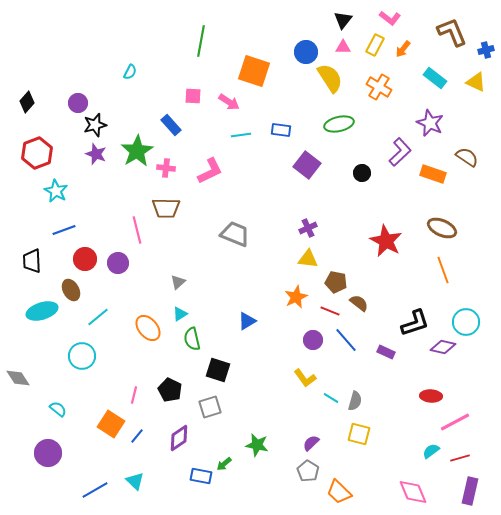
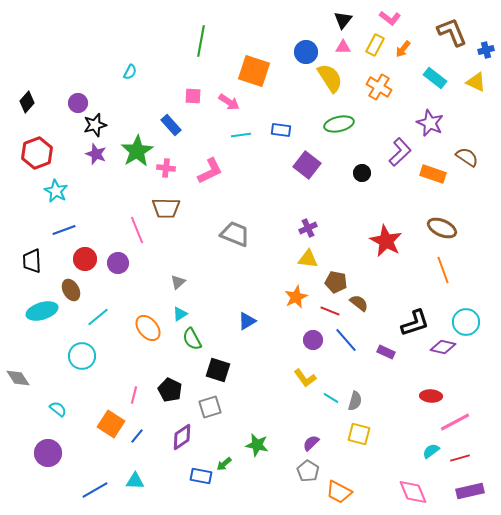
pink line at (137, 230): rotated 8 degrees counterclockwise
green semicircle at (192, 339): rotated 15 degrees counterclockwise
purple diamond at (179, 438): moved 3 px right, 1 px up
cyan triangle at (135, 481): rotated 42 degrees counterclockwise
purple rectangle at (470, 491): rotated 64 degrees clockwise
orange trapezoid at (339, 492): rotated 16 degrees counterclockwise
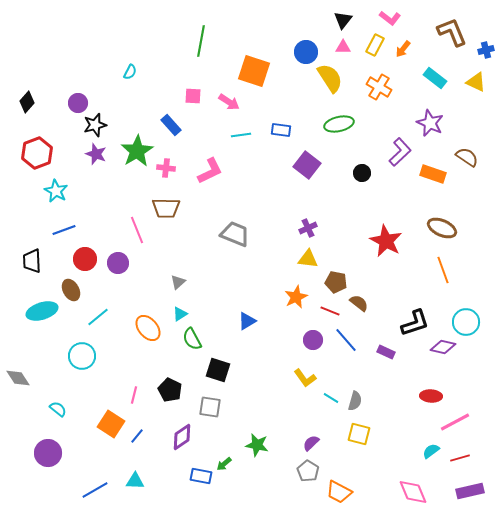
gray square at (210, 407): rotated 25 degrees clockwise
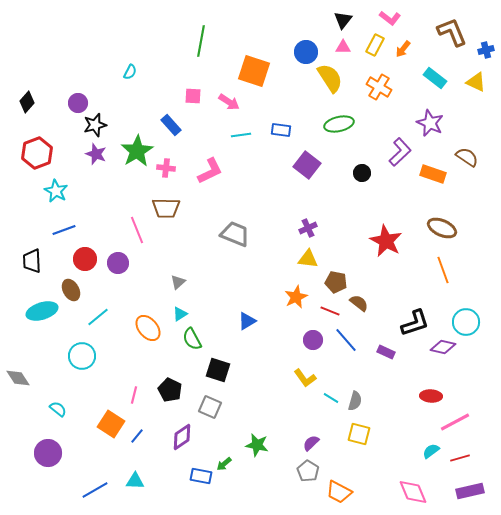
gray square at (210, 407): rotated 15 degrees clockwise
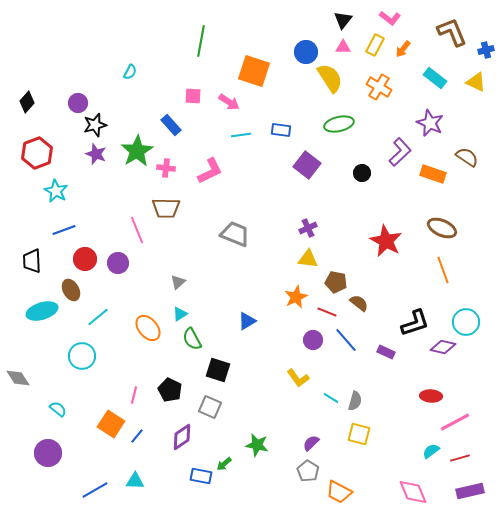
red line at (330, 311): moved 3 px left, 1 px down
yellow L-shape at (305, 378): moved 7 px left
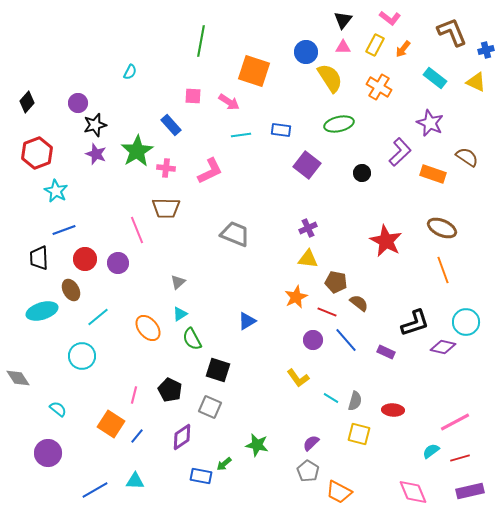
black trapezoid at (32, 261): moved 7 px right, 3 px up
red ellipse at (431, 396): moved 38 px left, 14 px down
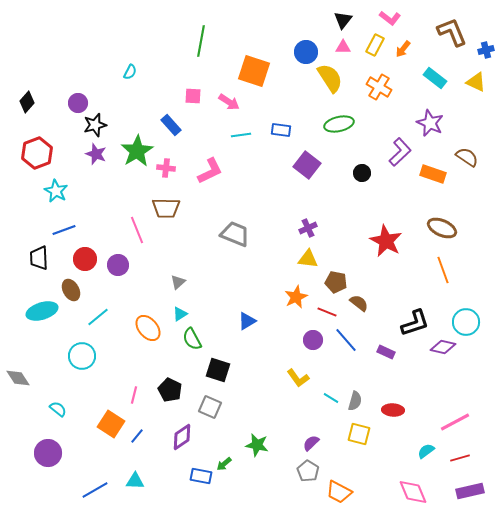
purple circle at (118, 263): moved 2 px down
cyan semicircle at (431, 451): moved 5 px left
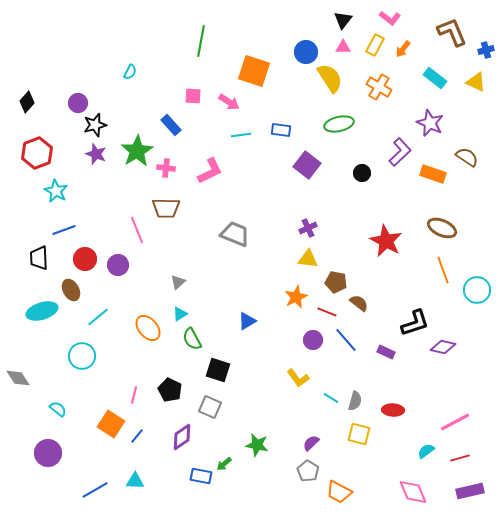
cyan circle at (466, 322): moved 11 px right, 32 px up
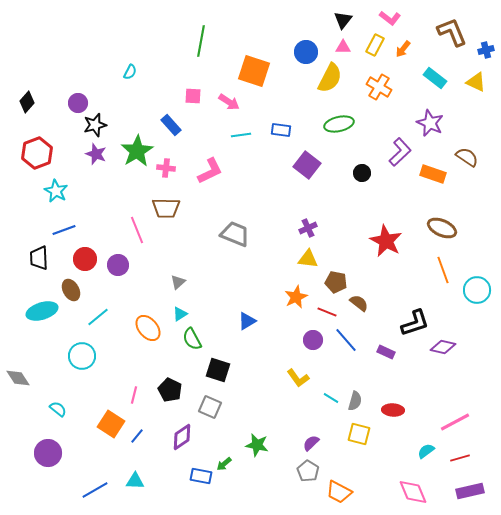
yellow semicircle at (330, 78): rotated 60 degrees clockwise
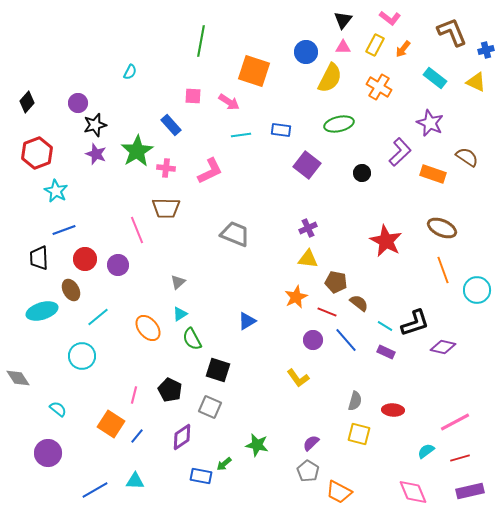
cyan line at (331, 398): moved 54 px right, 72 px up
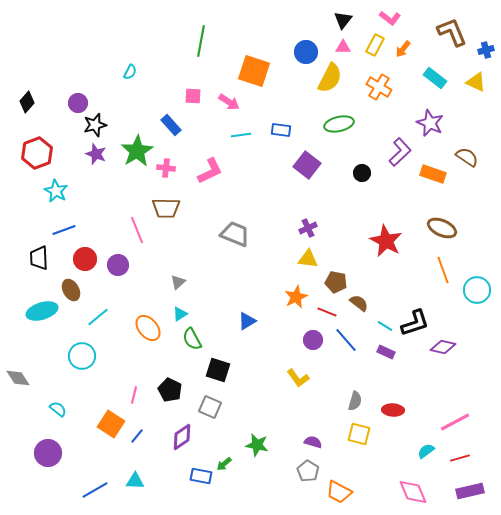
purple semicircle at (311, 443): moved 2 px right, 1 px up; rotated 60 degrees clockwise
